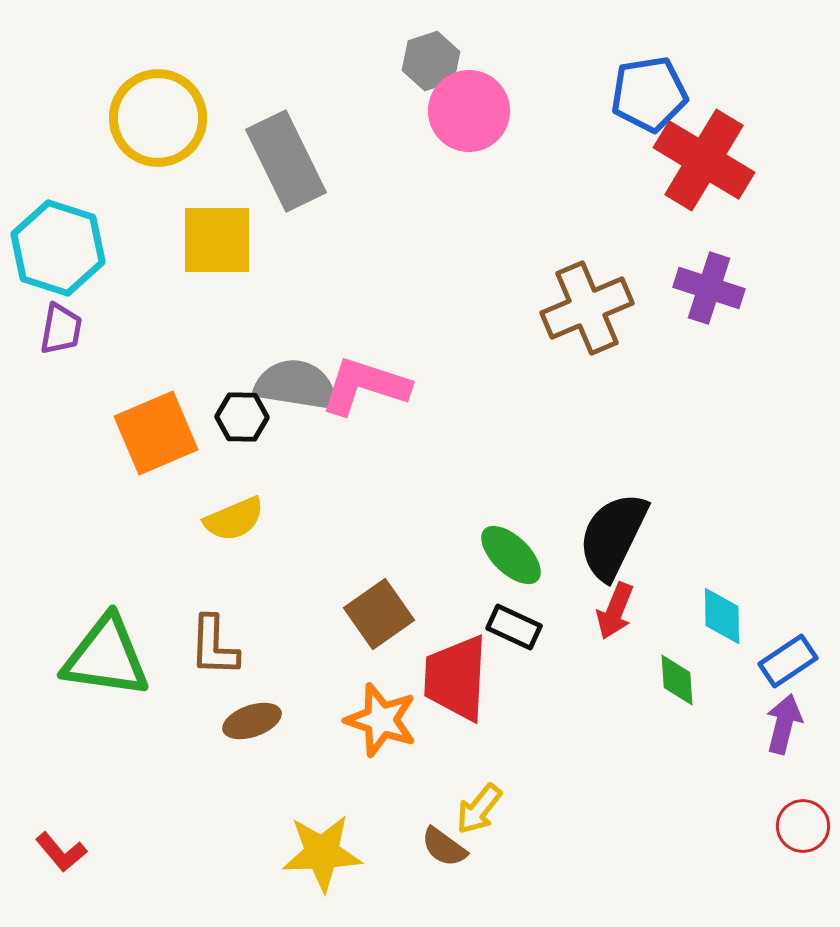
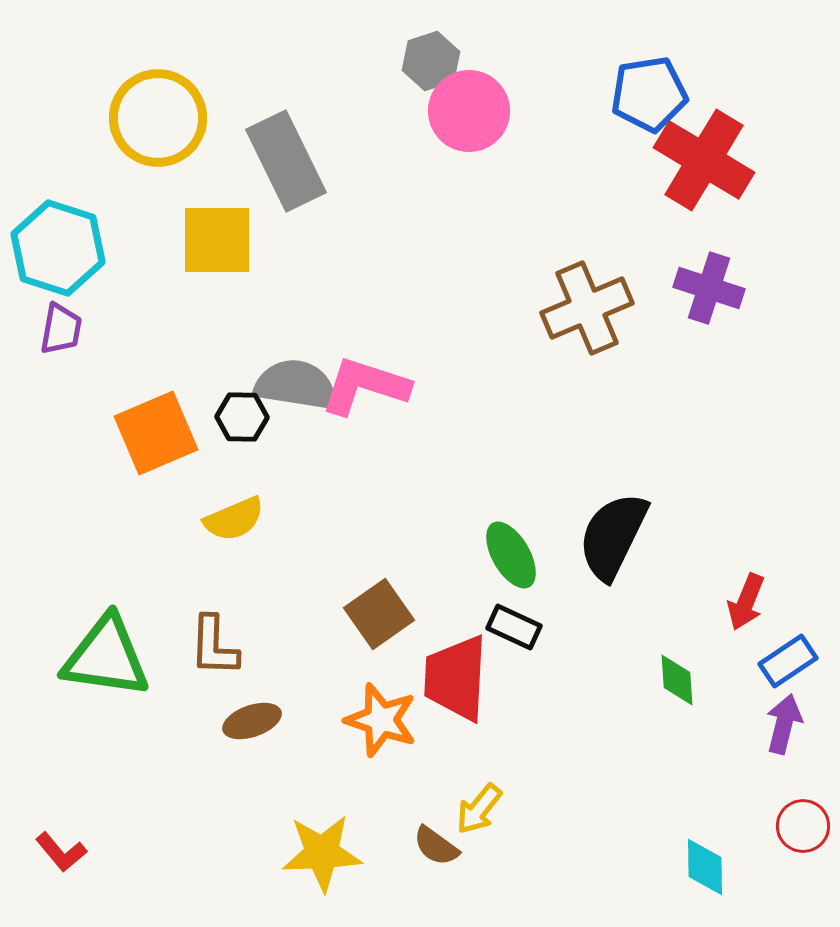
green ellipse: rotated 16 degrees clockwise
red arrow: moved 131 px right, 9 px up
cyan diamond: moved 17 px left, 251 px down
brown semicircle: moved 8 px left, 1 px up
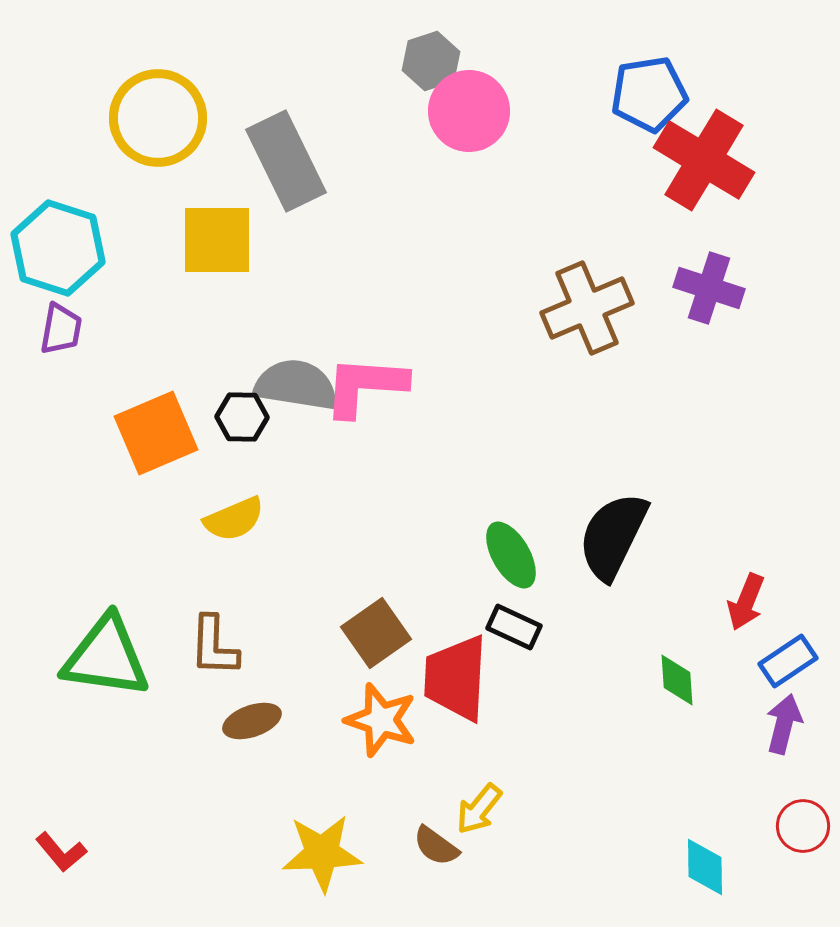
pink L-shape: rotated 14 degrees counterclockwise
brown square: moved 3 px left, 19 px down
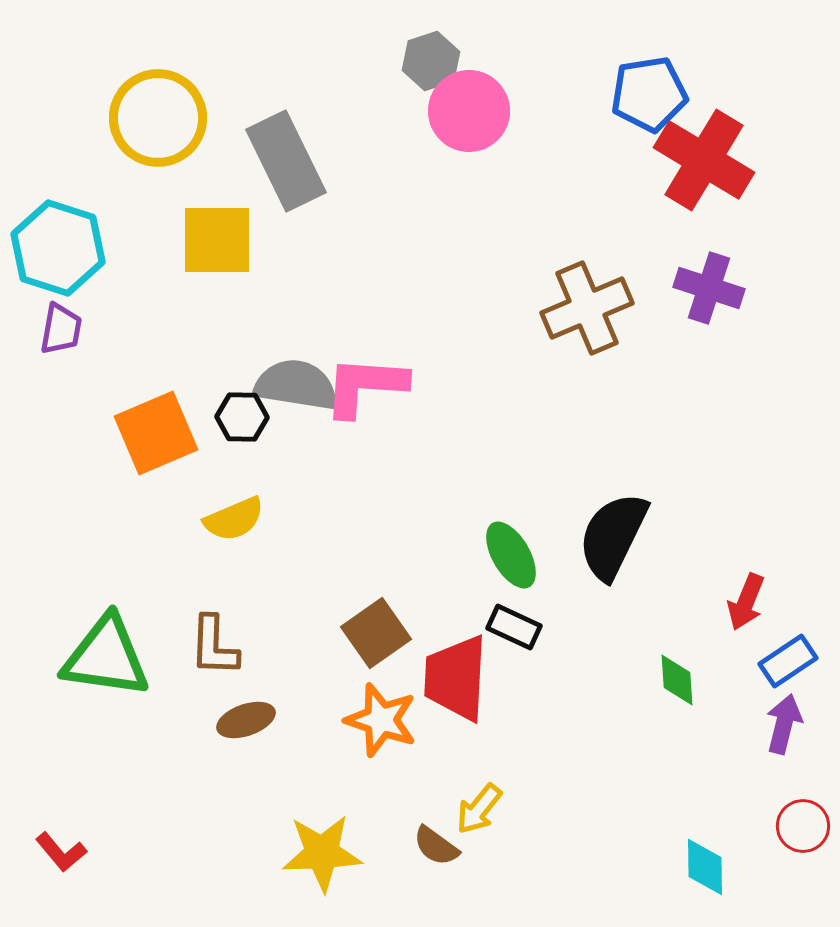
brown ellipse: moved 6 px left, 1 px up
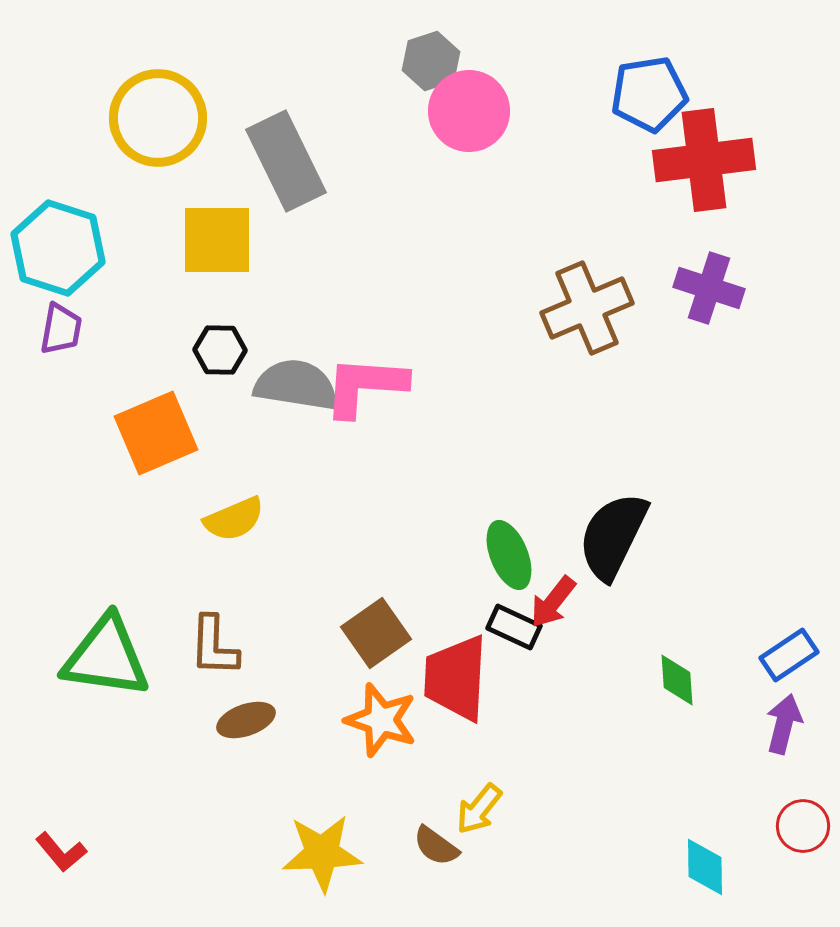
red cross: rotated 38 degrees counterclockwise
black hexagon: moved 22 px left, 67 px up
green ellipse: moved 2 px left; rotated 8 degrees clockwise
red arrow: moved 193 px left; rotated 16 degrees clockwise
blue rectangle: moved 1 px right, 6 px up
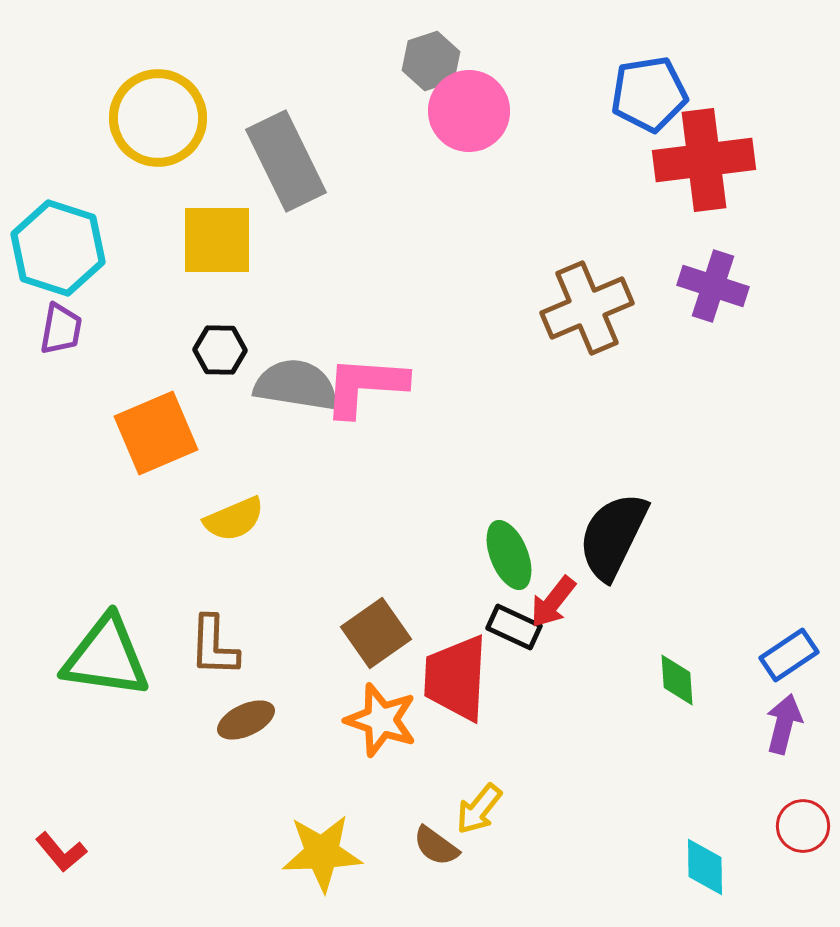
purple cross: moved 4 px right, 2 px up
brown ellipse: rotated 6 degrees counterclockwise
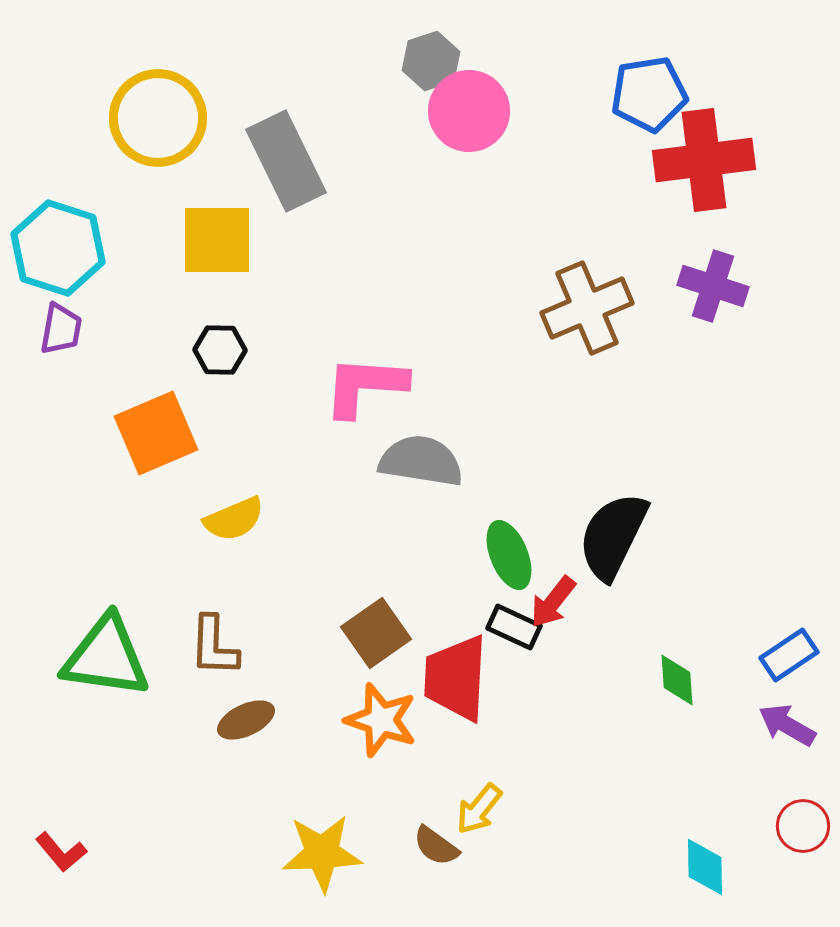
gray semicircle: moved 125 px right, 76 px down
purple arrow: moved 3 px right, 1 px down; rotated 74 degrees counterclockwise
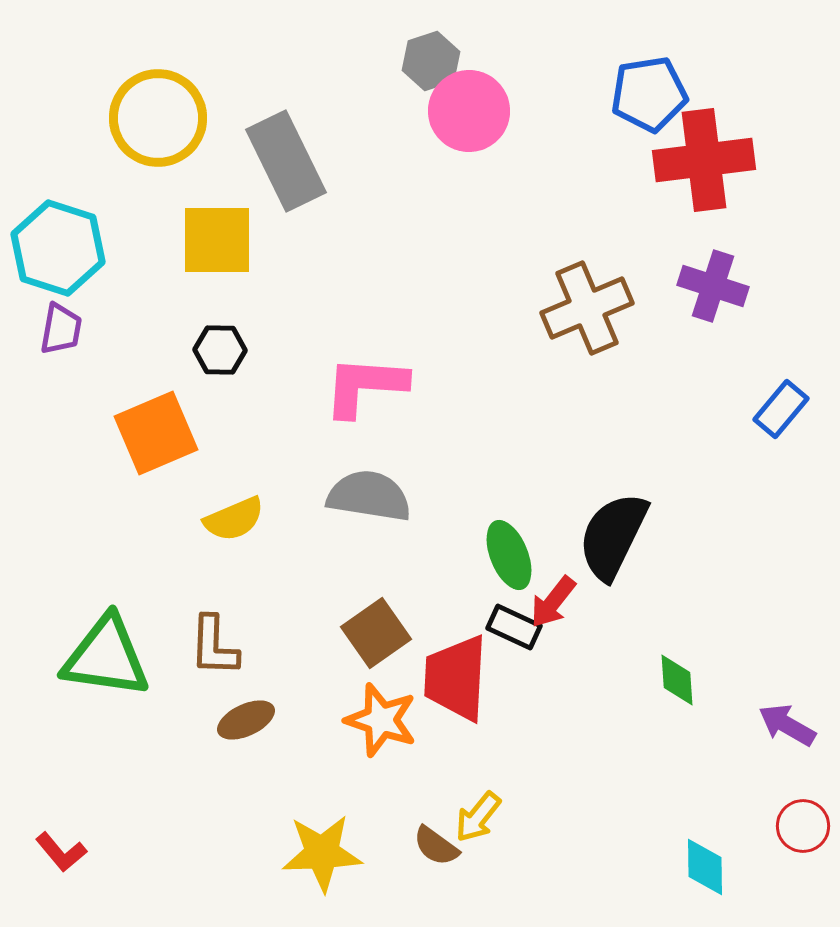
gray semicircle: moved 52 px left, 35 px down
blue rectangle: moved 8 px left, 246 px up; rotated 16 degrees counterclockwise
yellow arrow: moved 1 px left, 8 px down
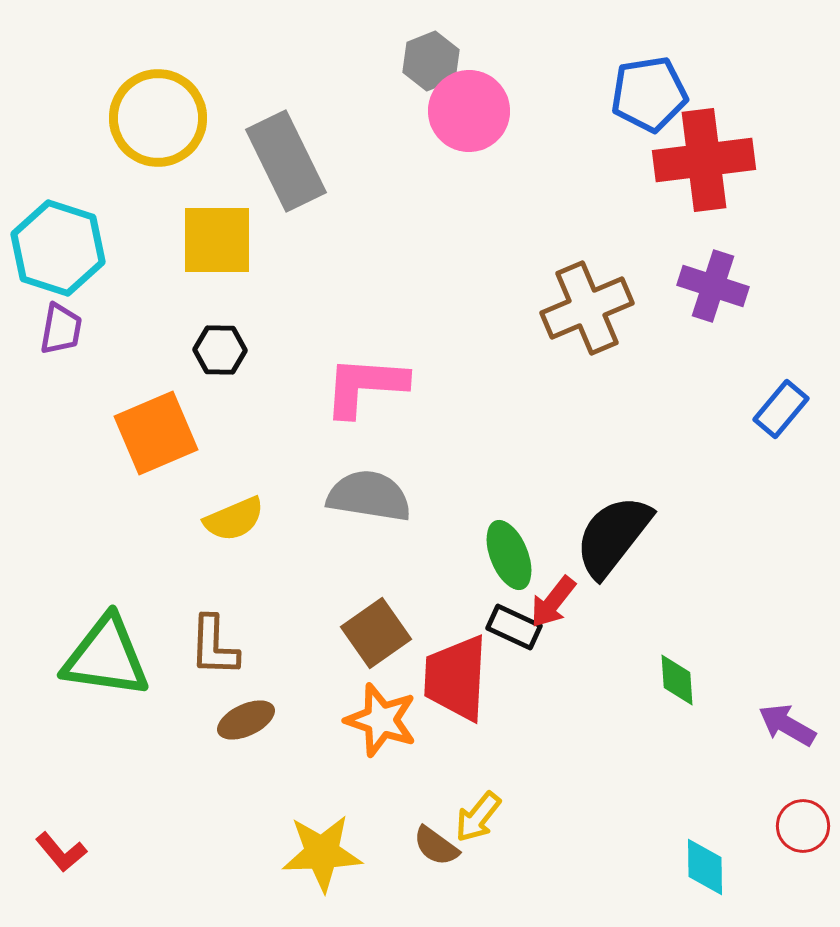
gray hexagon: rotated 4 degrees counterclockwise
black semicircle: rotated 12 degrees clockwise
